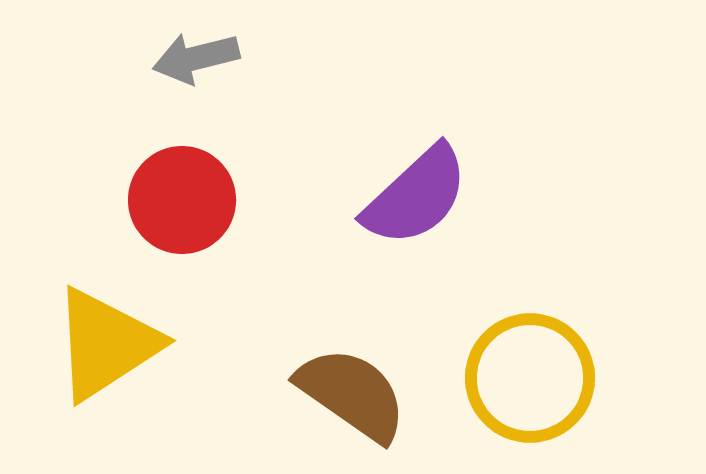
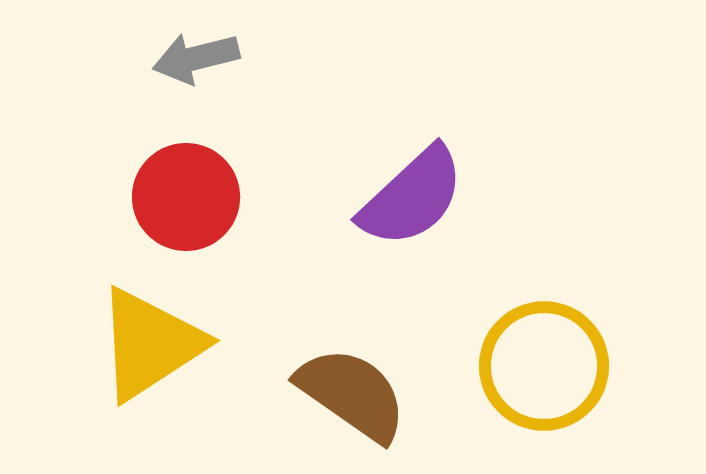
purple semicircle: moved 4 px left, 1 px down
red circle: moved 4 px right, 3 px up
yellow triangle: moved 44 px right
yellow circle: moved 14 px right, 12 px up
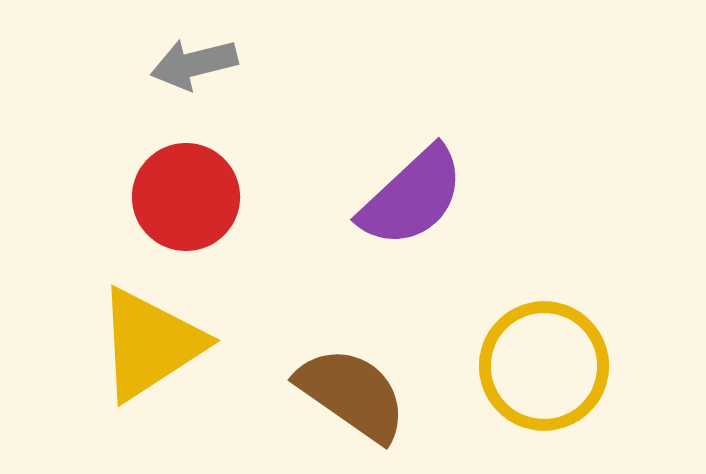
gray arrow: moved 2 px left, 6 px down
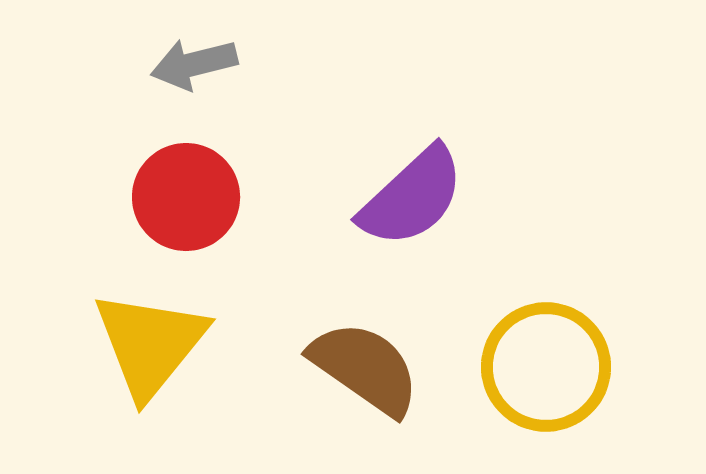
yellow triangle: rotated 18 degrees counterclockwise
yellow circle: moved 2 px right, 1 px down
brown semicircle: moved 13 px right, 26 px up
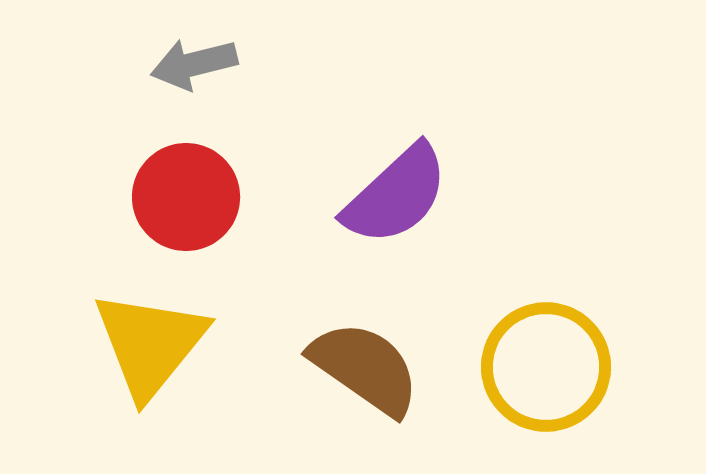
purple semicircle: moved 16 px left, 2 px up
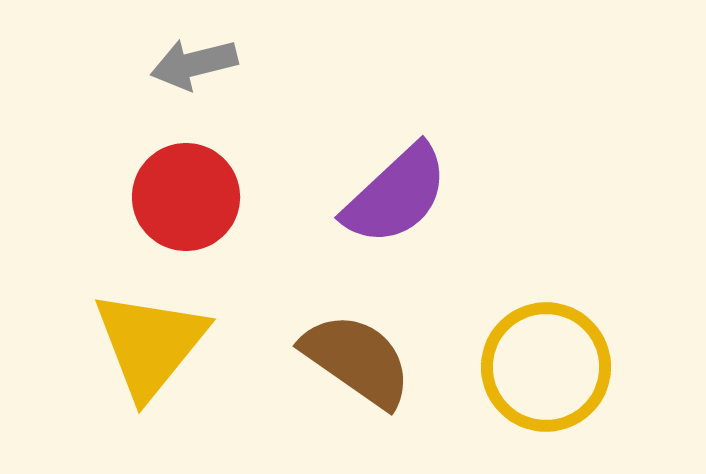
brown semicircle: moved 8 px left, 8 px up
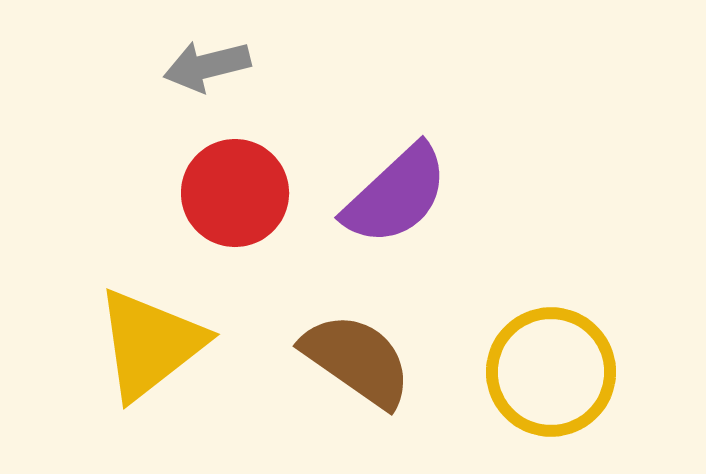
gray arrow: moved 13 px right, 2 px down
red circle: moved 49 px right, 4 px up
yellow triangle: rotated 13 degrees clockwise
yellow circle: moved 5 px right, 5 px down
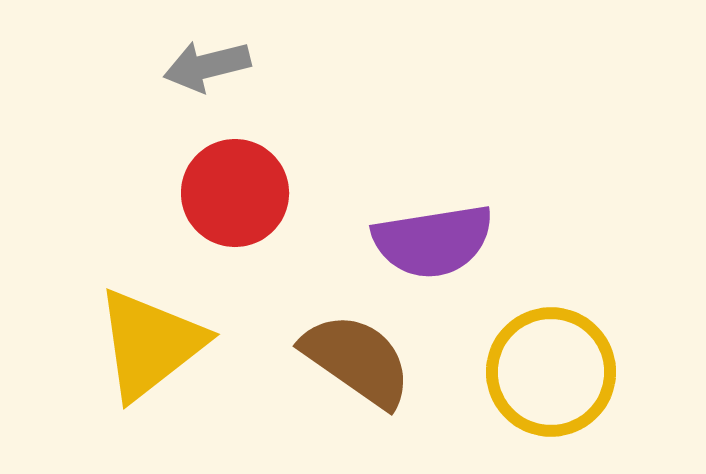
purple semicircle: moved 37 px right, 46 px down; rotated 34 degrees clockwise
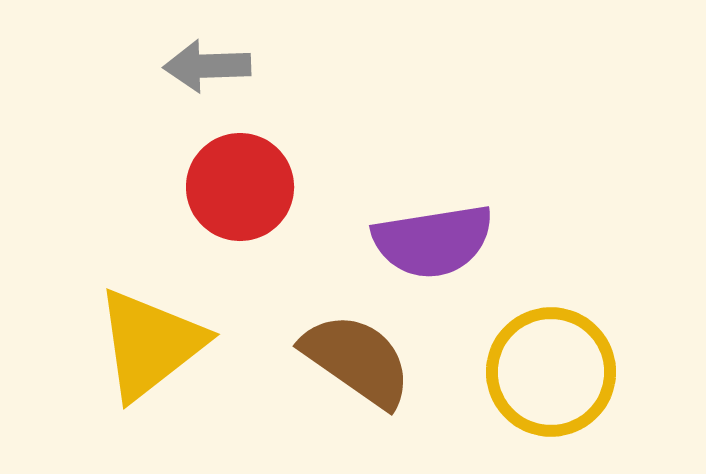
gray arrow: rotated 12 degrees clockwise
red circle: moved 5 px right, 6 px up
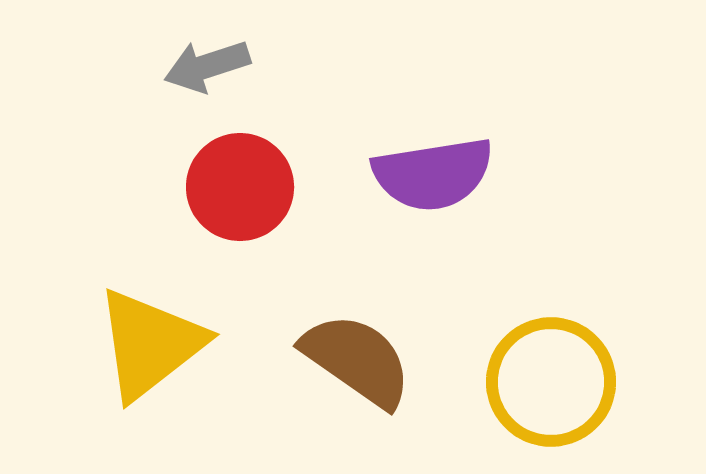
gray arrow: rotated 16 degrees counterclockwise
purple semicircle: moved 67 px up
yellow circle: moved 10 px down
